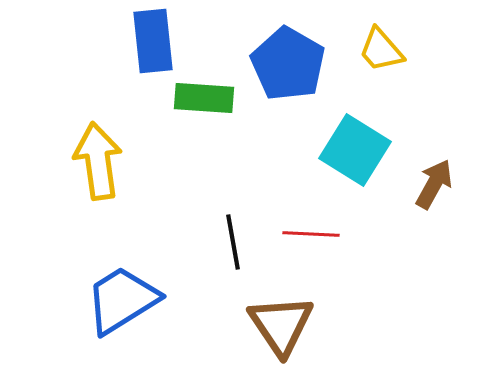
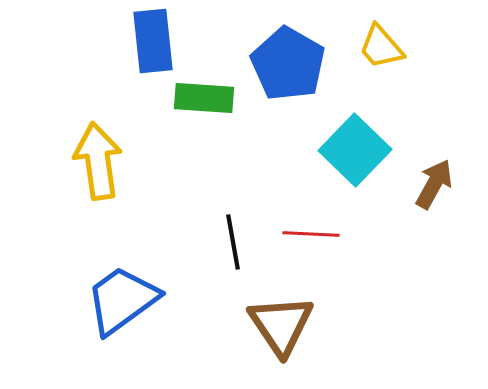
yellow trapezoid: moved 3 px up
cyan square: rotated 12 degrees clockwise
blue trapezoid: rotated 4 degrees counterclockwise
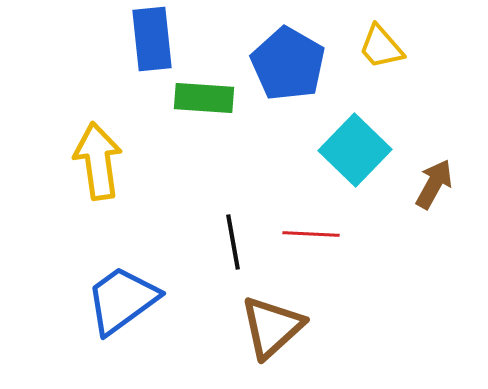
blue rectangle: moved 1 px left, 2 px up
brown triangle: moved 9 px left, 2 px down; rotated 22 degrees clockwise
